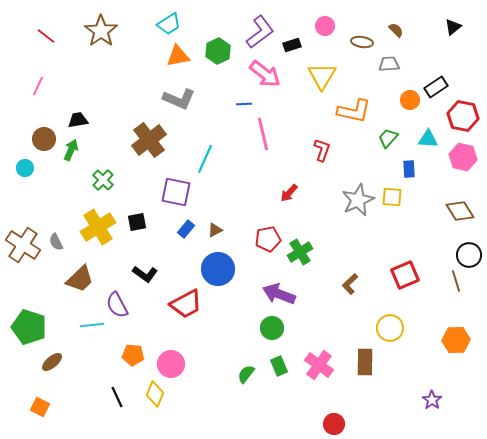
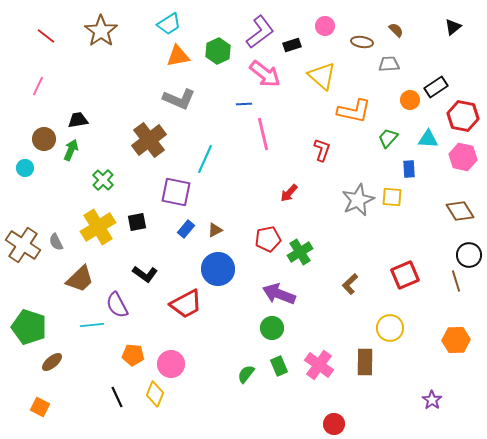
yellow triangle at (322, 76): rotated 20 degrees counterclockwise
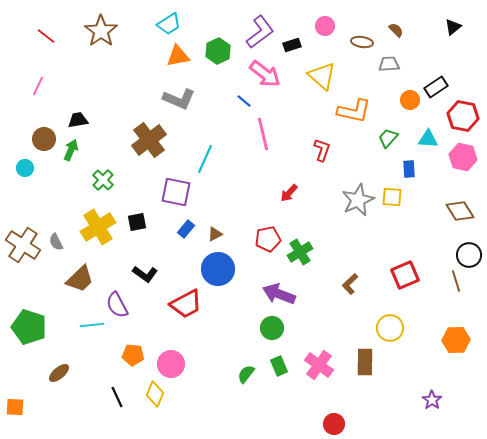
blue line at (244, 104): moved 3 px up; rotated 42 degrees clockwise
brown triangle at (215, 230): moved 4 px down
brown ellipse at (52, 362): moved 7 px right, 11 px down
orange square at (40, 407): moved 25 px left; rotated 24 degrees counterclockwise
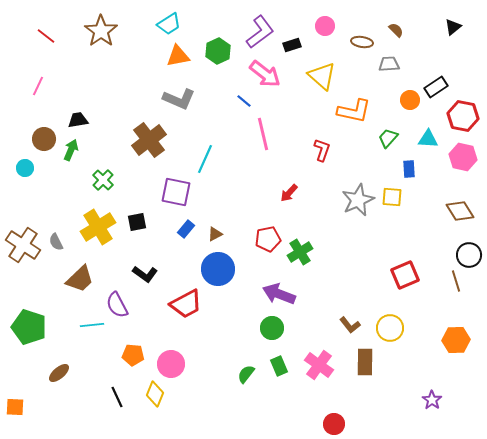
brown L-shape at (350, 284): moved 41 px down; rotated 85 degrees counterclockwise
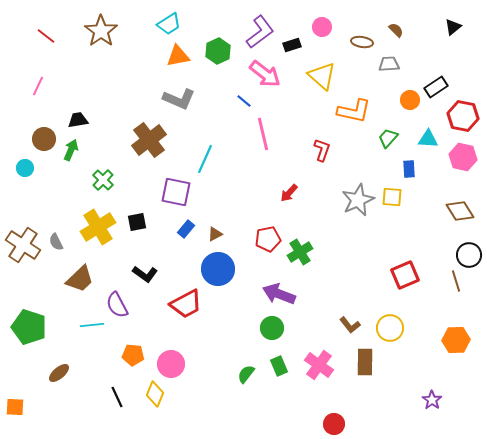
pink circle at (325, 26): moved 3 px left, 1 px down
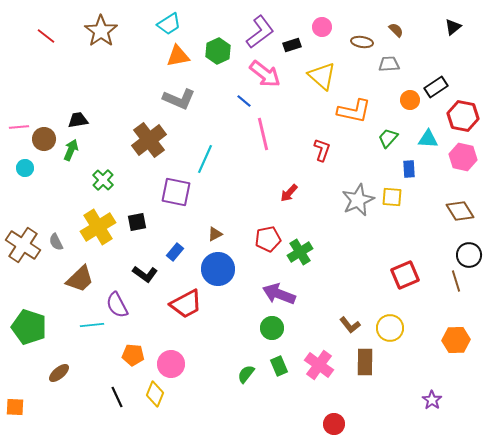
pink line at (38, 86): moved 19 px left, 41 px down; rotated 60 degrees clockwise
blue rectangle at (186, 229): moved 11 px left, 23 px down
